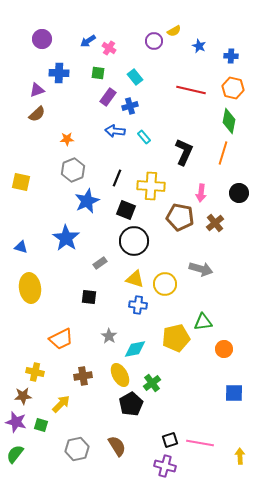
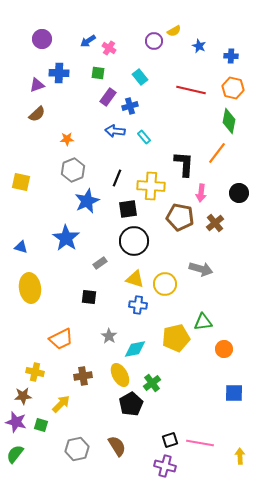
cyan rectangle at (135, 77): moved 5 px right
purple triangle at (37, 90): moved 5 px up
black L-shape at (184, 152): moved 12 px down; rotated 20 degrees counterclockwise
orange line at (223, 153): moved 6 px left; rotated 20 degrees clockwise
black square at (126, 210): moved 2 px right, 1 px up; rotated 30 degrees counterclockwise
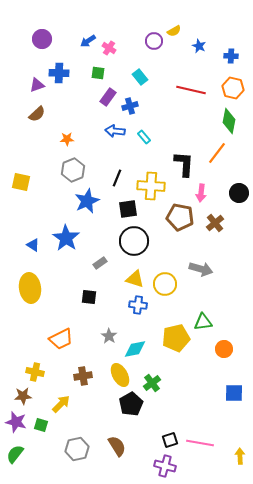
blue triangle at (21, 247): moved 12 px right, 2 px up; rotated 16 degrees clockwise
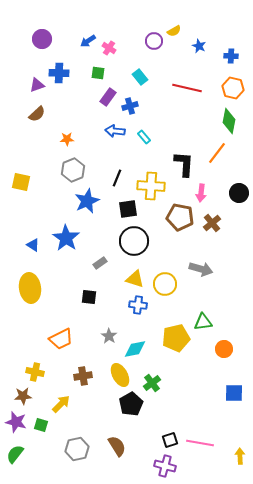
red line at (191, 90): moved 4 px left, 2 px up
brown cross at (215, 223): moved 3 px left
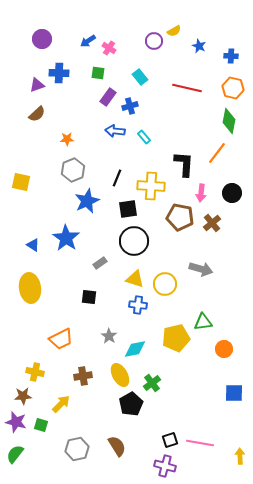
black circle at (239, 193): moved 7 px left
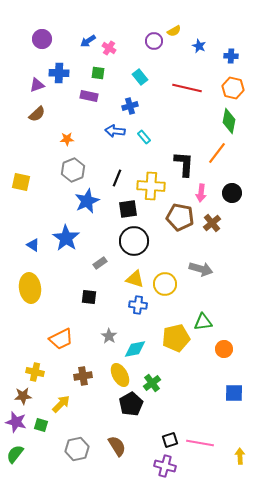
purple rectangle at (108, 97): moved 19 px left, 1 px up; rotated 66 degrees clockwise
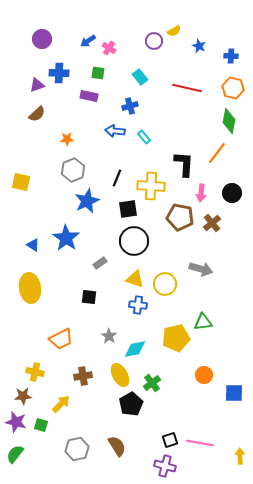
orange circle at (224, 349): moved 20 px left, 26 px down
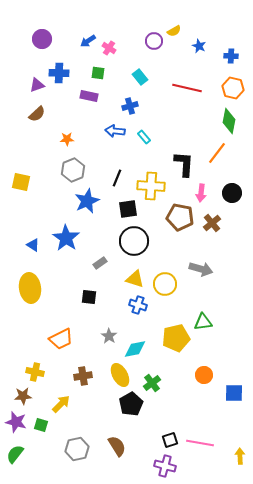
blue cross at (138, 305): rotated 12 degrees clockwise
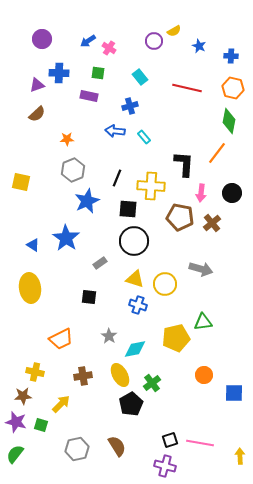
black square at (128, 209): rotated 12 degrees clockwise
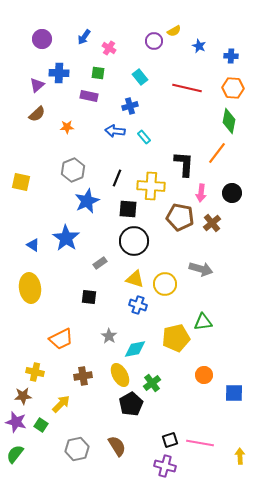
blue arrow at (88, 41): moved 4 px left, 4 px up; rotated 21 degrees counterclockwise
purple triangle at (37, 85): rotated 21 degrees counterclockwise
orange hexagon at (233, 88): rotated 10 degrees counterclockwise
orange star at (67, 139): moved 12 px up
green square at (41, 425): rotated 16 degrees clockwise
